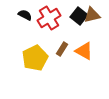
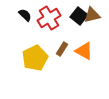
black semicircle: rotated 16 degrees clockwise
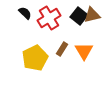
black semicircle: moved 2 px up
orange triangle: rotated 30 degrees clockwise
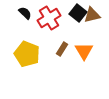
black square: moved 1 px left, 3 px up
yellow pentagon: moved 8 px left, 4 px up; rotated 25 degrees counterclockwise
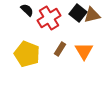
black semicircle: moved 2 px right, 3 px up
brown rectangle: moved 2 px left
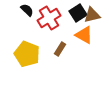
black square: rotated 18 degrees clockwise
orange triangle: moved 16 px up; rotated 30 degrees counterclockwise
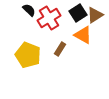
black semicircle: moved 2 px right
brown triangle: moved 3 px right; rotated 18 degrees counterclockwise
orange triangle: moved 1 px left
yellow pentagon: moved 1 px right, 1 px down
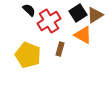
red cross: moved 3 px down
brown rectangle: rotated 16 degrees counterclockwise
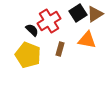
black semicircle: moved 3 px right, 20 px down
brown triangle: moved 1 px up
orange triangle: moved 4 px right, 5 px down; rotated 18 degrees counterclockwise
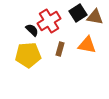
brown triangle: moved 3 px down; rotated 42 degrees clockwise
orange triangle: moved 5 px down
yellow pentagon: rotated 25 degrees counterclockwise
